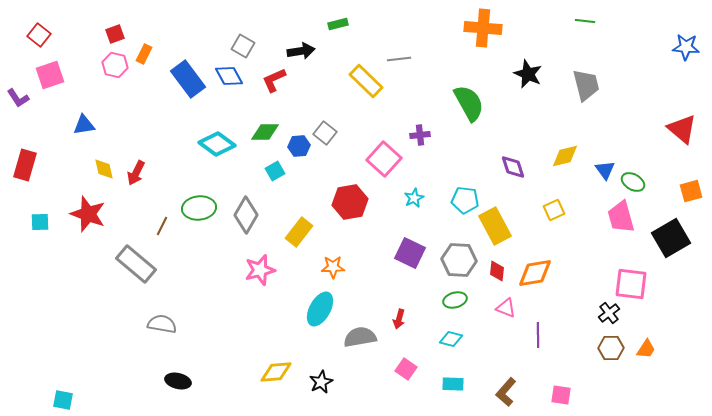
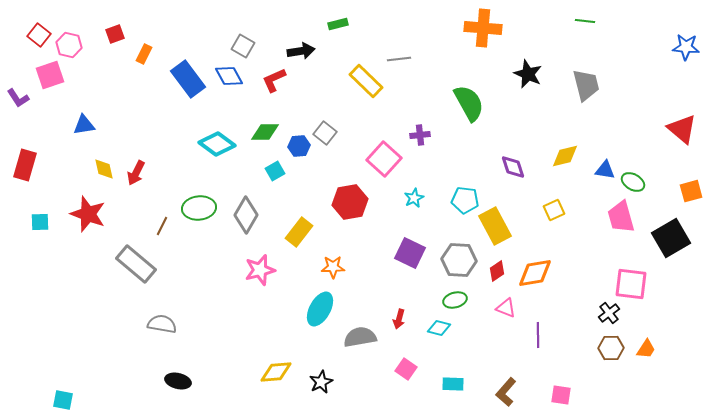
pink hexagon at (115, 65): moved 46 px left, 20 px up
blue triangle at (605, 170): rotated 45 degrees counterclockwise
red diamond at (497, 271): rotated 50 degrees clockwise
cyan diamond at (451, 339): moved 12 px left, 11 px up
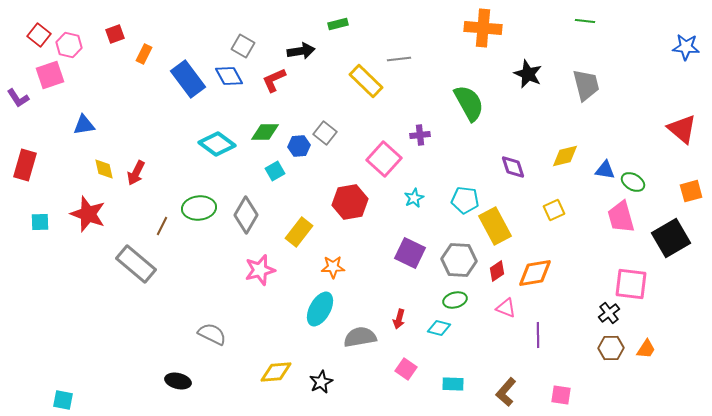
gray semicircle at (162, 324): moved 50 px right, 10 px down; rotated 16 degrees clockwise
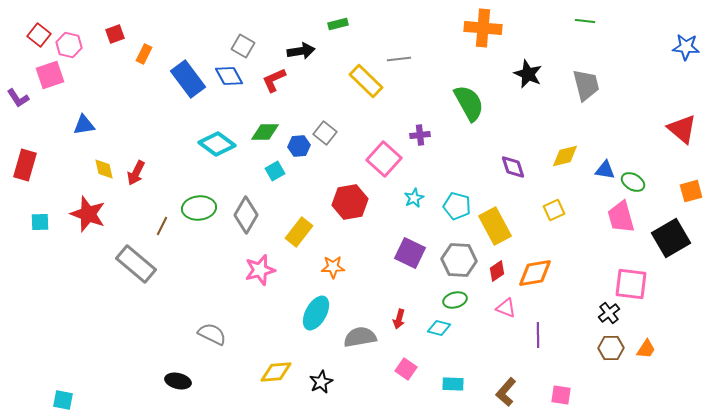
cyan pentagon at (465, 200): moved 8 px left, 6 px down; rotated 8 degrees clockwise
cyan ellipse at (320, 309): moved 4 px left, 4 px down
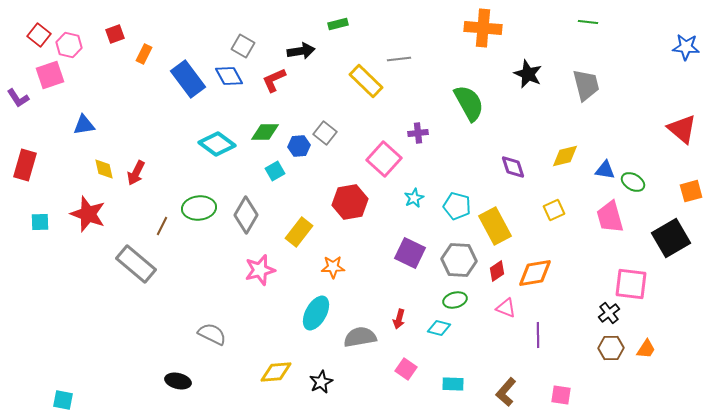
green line at (585, 21): moved 3 px right, 1 px down
purple cross at (420, 135): moved 2 px left, 2 px up
pink trapezoid at (621, 217): moved 11 px left
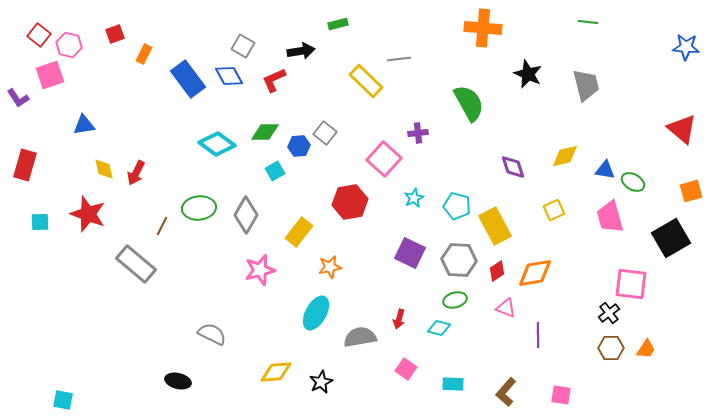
orange star at (333, 267): moved 3 px left; rotated 10 degrees counterclockwise
